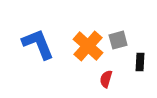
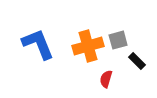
orange cross: rotated 32 degrees clockwise
black rectangle: moved 3 px left, 1 px up; rotated 48 degrees counterclockwise
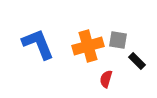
gray square: rotated 24 degrees clockwise
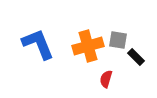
black rectangle: moved 1 px left, 4 px up
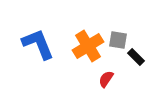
orange cross: rotated 16 degrees counterclockwise
red semicircle: rotated 18 degrees clockwise
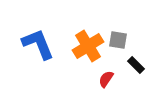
black rectangle: moved 8 px down
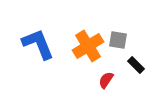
red semicircle: moved 1 px down
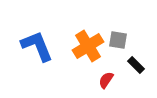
blue L-shape: moved 1 px left, 2 px down
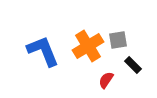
gray square: rotated 18 degrees counterclockwise
blue L-shape: moved 6 px right, 5 px down
black rectangle: moved 3 px left
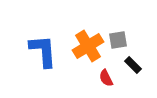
blue L-shape: rotated 18 degrees clockwise
red semicircle: moved 2 px up; rotated 60 degrees counterclockwise
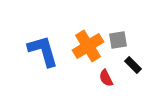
blue L-shape: rotated 12 degrees counterclockwise
